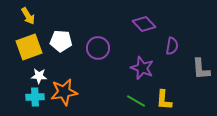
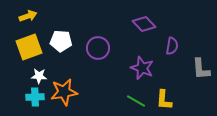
yellow arrow: rotated 78 degrees counterclockwise
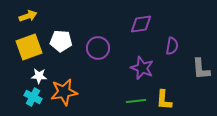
purple diamond: moved 3 px left; rotated 55 degrees counterclockwise
cyan cross: moved 2 px left; rotated 30 degrees clockwise
green line: rotated 36 degrees counterclockwise
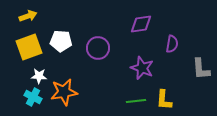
purple semicircle: moved 2 px up
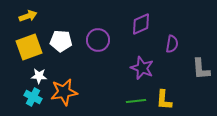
purple diamond: rotated 15 degrees counterclockwise
purple circle: moved 8 px up
